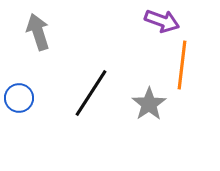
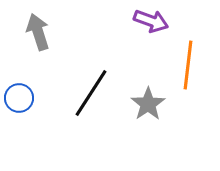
purple arrow: moved 11 px left
orange line: moved 6 px right
gray star: moved 1 px left
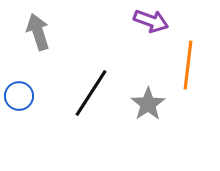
blue circle: moved 2 px up
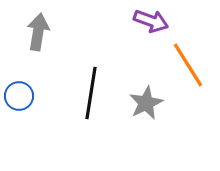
gray arrow: rotated 27 degrees clockwise
orange line: rotated 39 degrees counterclockwise
black line: rotated 24 degrees counterclockwise
gray star: moved 2 px left, 1 px up; rotated 8 degrees clockwise
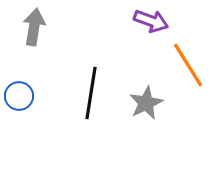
gray arrow: moved 4 px left, 5 px up
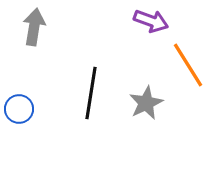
blue circle: moved 13 px down
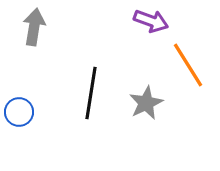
blue circle: moved 3 px down
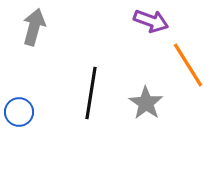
gray arrow: rotated 6 degrees clockwise
gray star: rotated 12 degrees counterclockwise
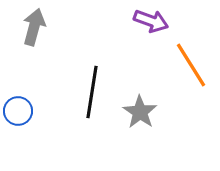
orange line: moved 3 px right
black line: moved 1 px right, 1 px up
gray star: moved 6 px left, 9 px down
blue circle: moved 1 px left, 1 px up
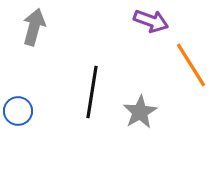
gray star: rotated 8 degrees clockwise
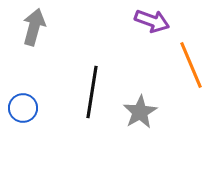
purple arrow: moved 1 px right
orange line: rotated 9 degrees clockwise
blue circle: moved 5 px right, 3 px up
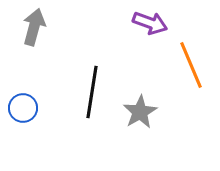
purple arrow: moved 2 px left, 2 px down
